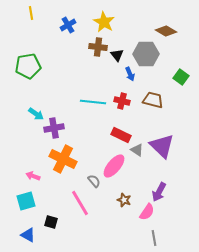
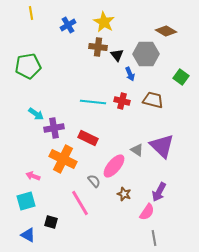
red rectangle: moved 33 px left, 3 px down
brown star: moved 6 px up
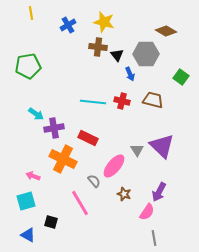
yellow star: rotated 15 degrees counterclockwise
gray triangle: rotated 24 degrees clockwise
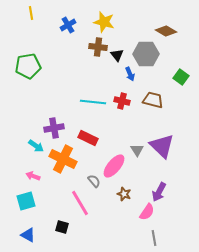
cyan arrow: moved 32 px down
black square: moved 11 px right, 5 px down
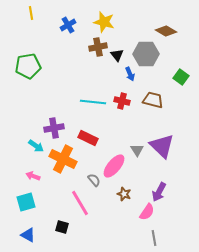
brown cross: rotated 18 degrees counterclockwise
gray semicircle: moved 1 px up
cyan square: moved 1 px down
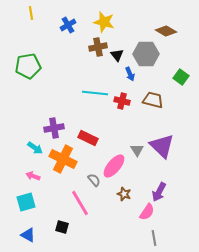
cyan line: moved 2 px right, 9 px up
cyan arrow: moved 1 px left, 2 px down
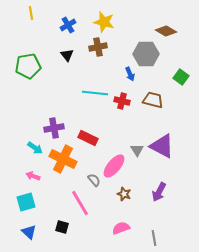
black triangle: moved 50 px left
purple triangle: rotated 16 degrees counterclockwise
pink semicircle: moved 26 px left, 16 px down; rotated 144 degrees counterclockwise
blue triangle: moved 1 px right, 3 px up; rotated 14 degrees clockwise
